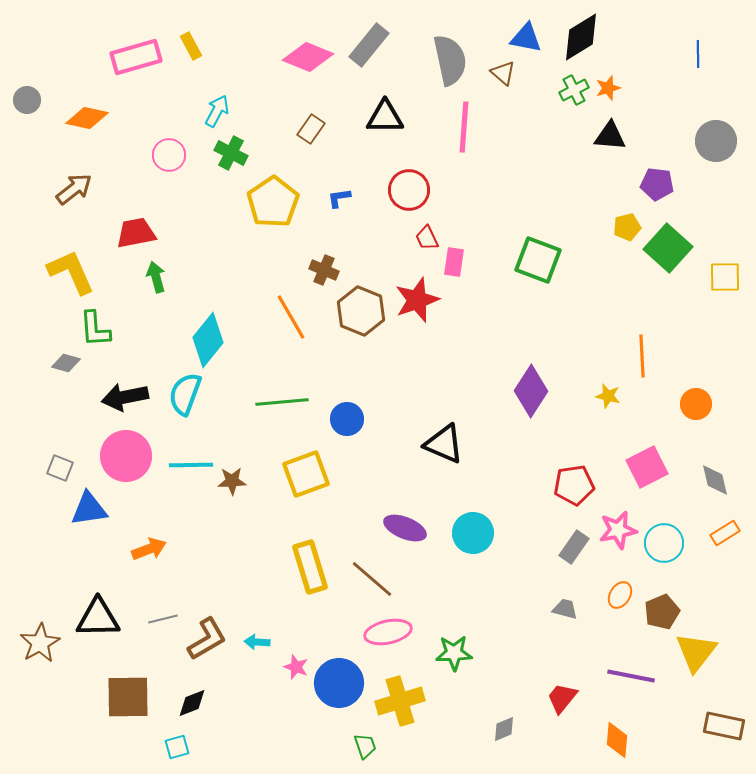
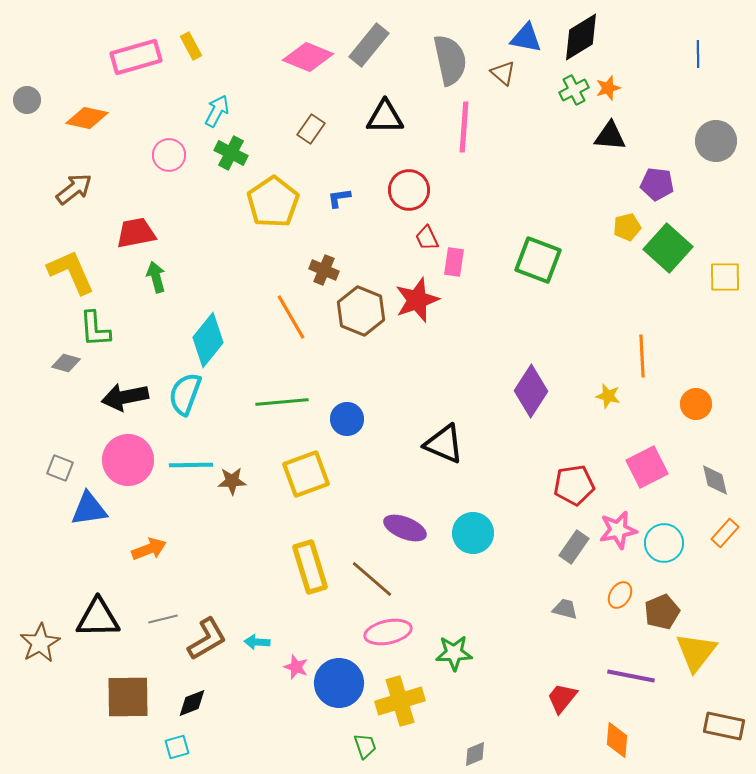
pink circle at (126, 456): moved 2 px right, 4 px down
orange rectangle at (725, 533): rotated 16 degrees counterclockwise
gray diamond at (504, 729): moved 29 px left, 25 px down
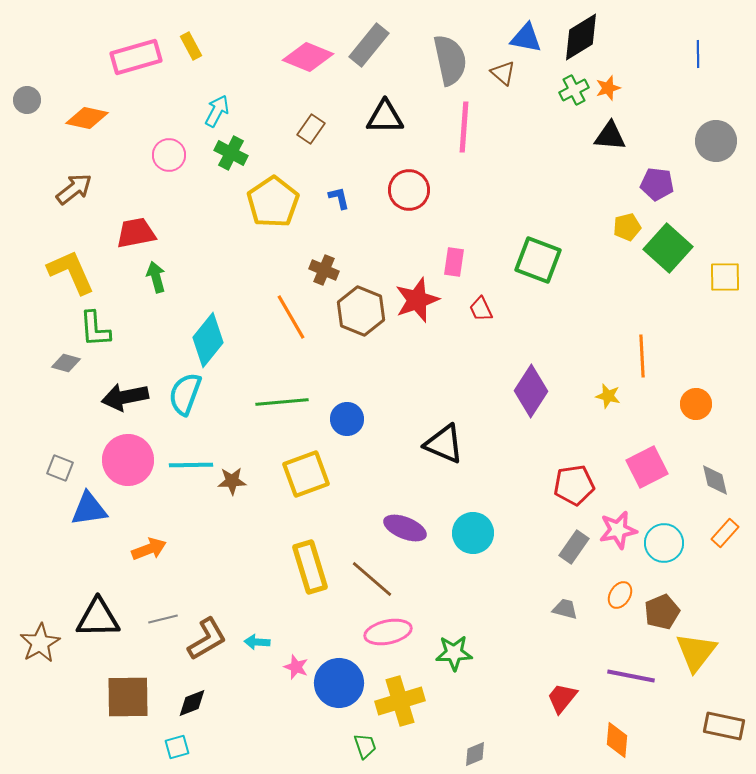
blue L-shape at (339, 198): rotated 85 degrees clockwise
red trapezoid at (427, 238): moved 54 px right, 71 px down
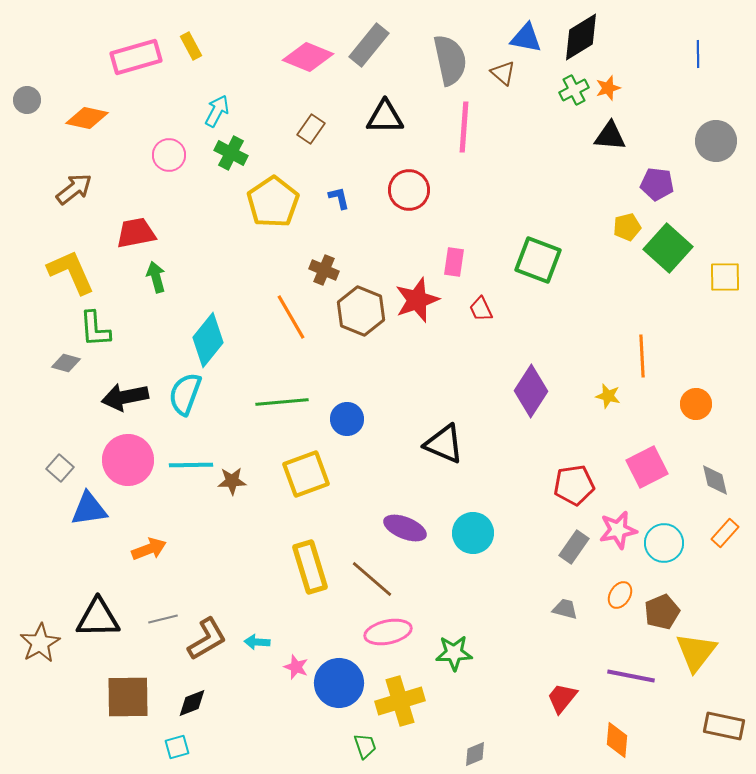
gray square at (60, 468): rotated 20 degrees clockwise
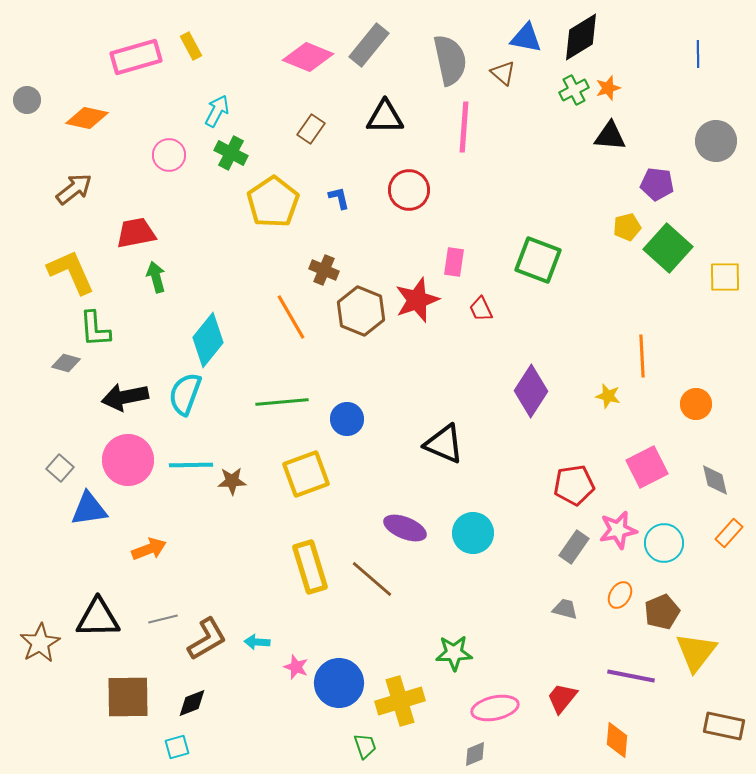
orange rectangle at (725, 533): moved 4 px right
pink ellipse at (388, 632): moved 107 px right, 76 px down
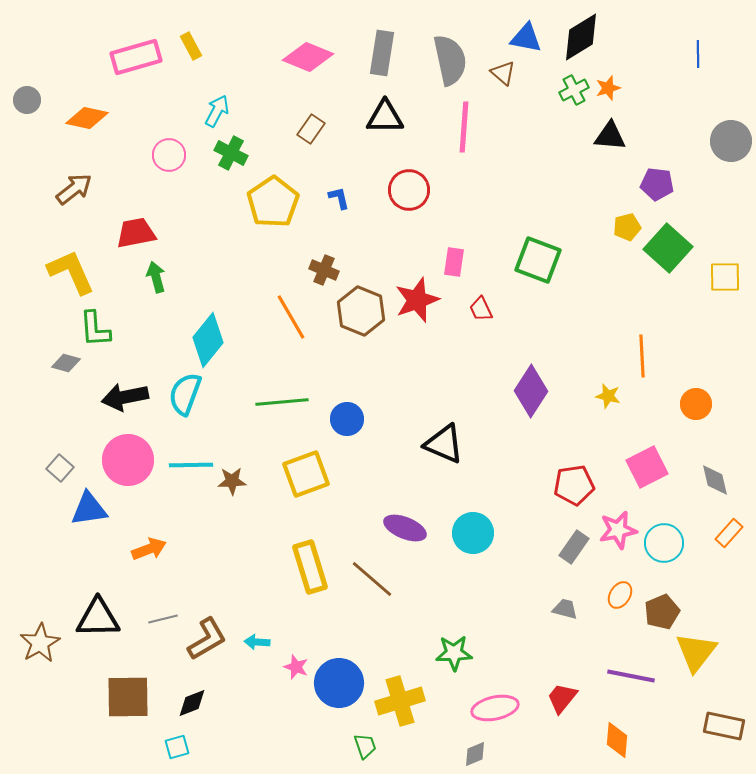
gray rectangle at (369, 45): moved 13 px right, 8 px down; rotated 30 degrees counterclockwise
gray circle at (716, 141): moved 15 px right
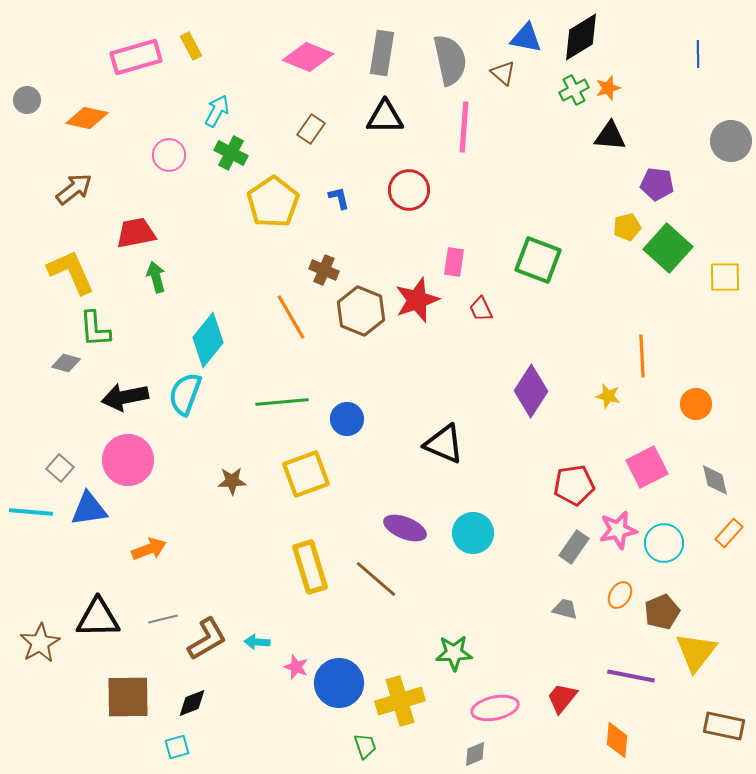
cyan line at (191, 465): moved 160 px left, 47 px down; rotated 6 degrees clockwise
brown line at (372, 579): moved 4 px right
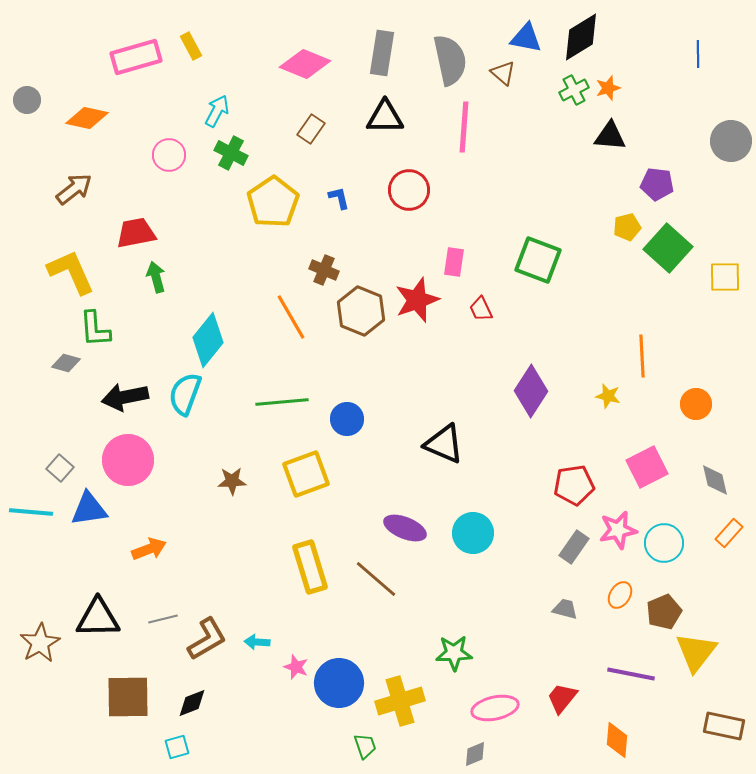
pink diamond at (308, 57): moved 3 px left, 7 px down
brown pentagon at (662, 612): moved 2 px right
purple line at (631, 676): moved 2 px up
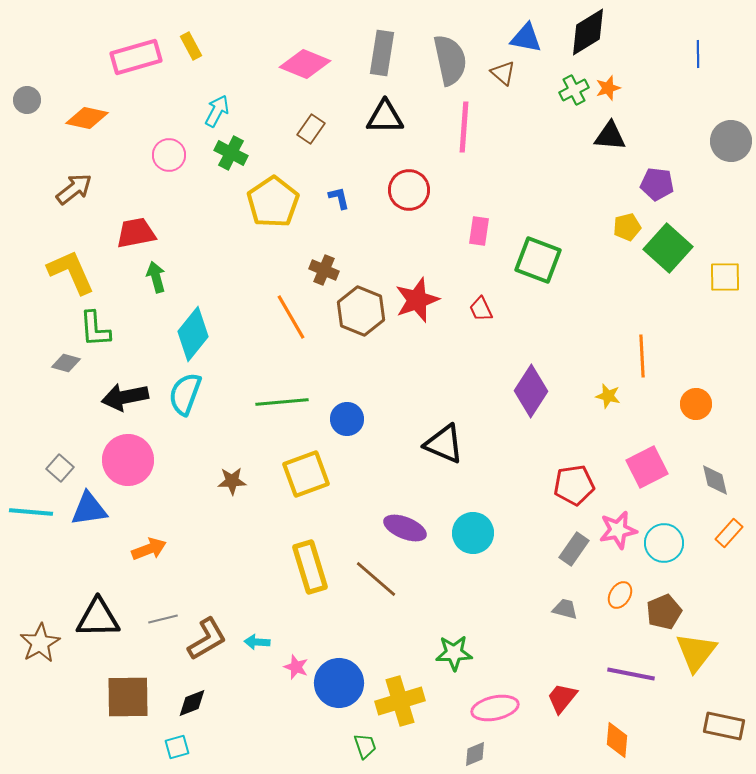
black diamond at (581, 37): moved 7 px right, 5 px up
pink rectangle at (454, 262): moved 25 px right, 31 px up
cyan diamond at (208, 340): moved 15 px left, 6 px up
gray rectangle at (574, 547): moved 2 px down
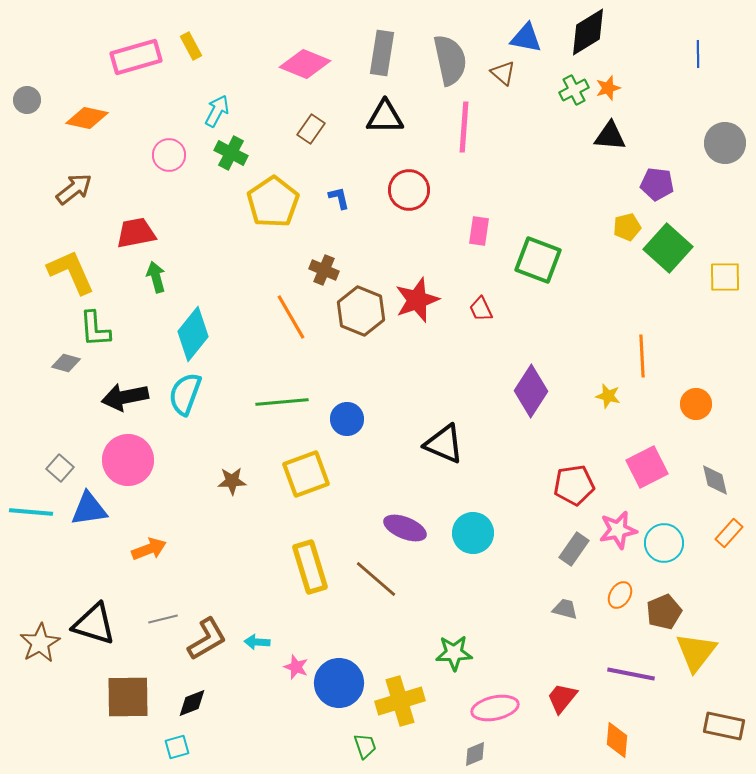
gray circle at (731, 141): moved 6 px left, 2 px down
black triangle at (98, 618): moved 4 px left, 6 px down; rotated 18 degrees clockwise
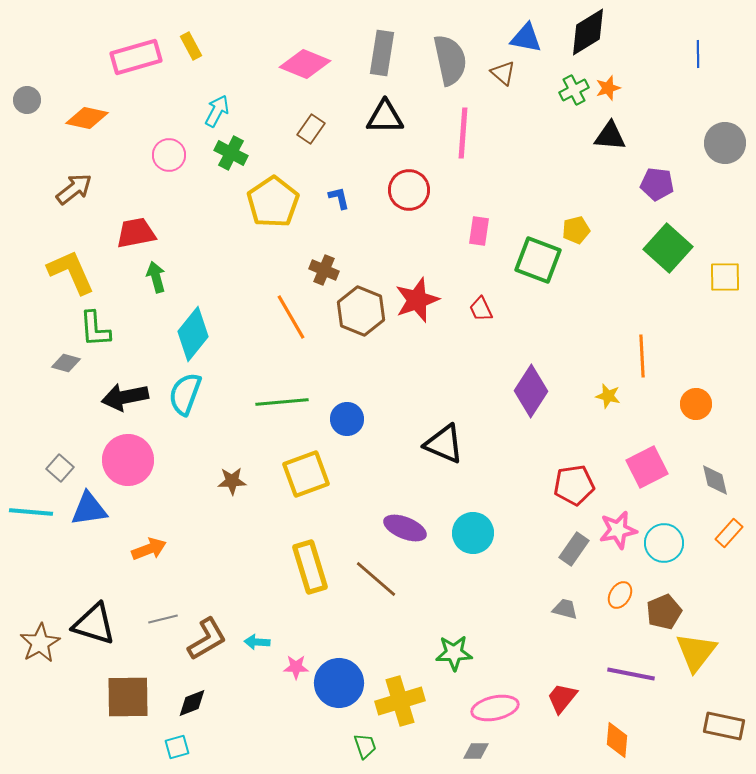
pink line at (464, 127): moved 1 px left, 6 px down
yellow pentagon at (627, 227): moved 51 px left, 3 px down
pink star at (296, 667): rotated 20 degrees counterclockwise
gray diamond at (475, 754): moved 1 px right, 3 px up; rotated 24 degrees clockwise
